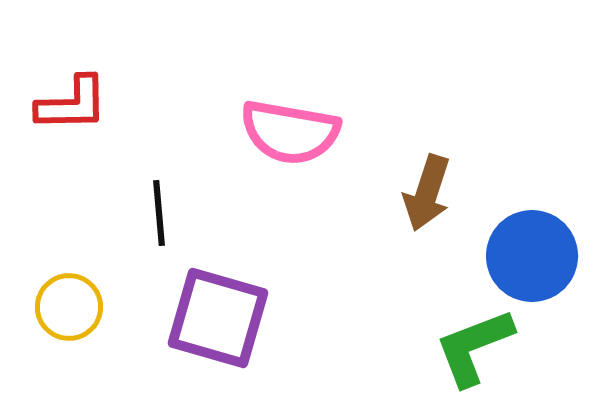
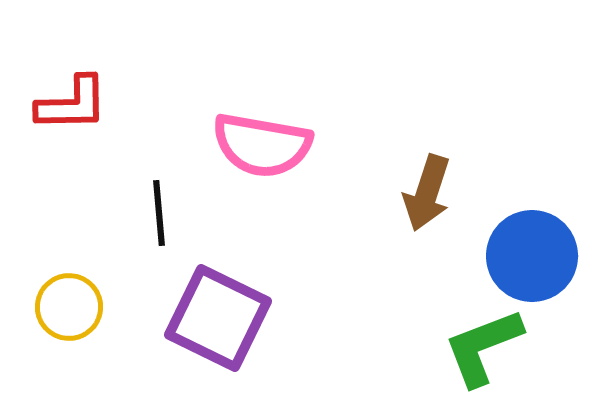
pink semicircle: moved 28 px left, 13 px down
purple square: rotated 10 degrees clockwise
green L-shape: moved 9 px right
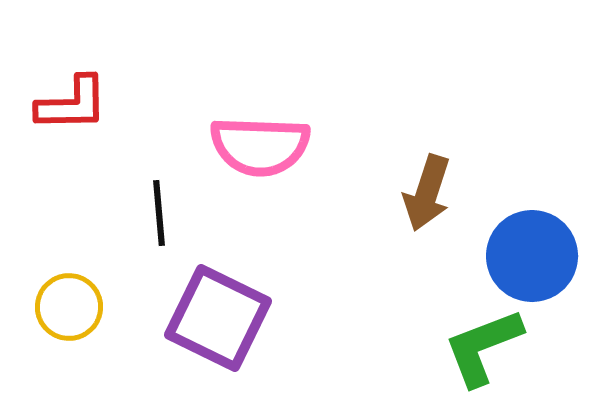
pink semicircle: moved 2 px left, 1 px down; rotated 8 degrees counterclockwise
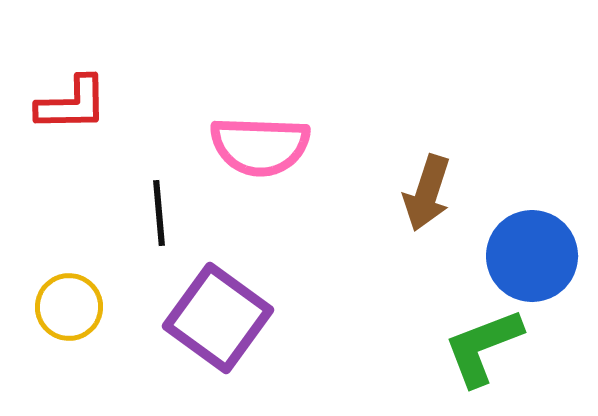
purple square: rotated 10 degrees clockwise
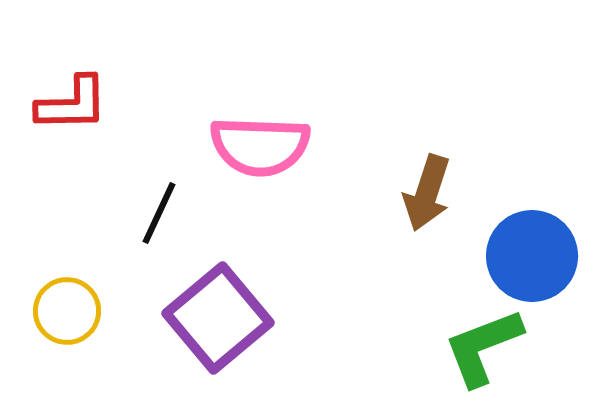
black line: rotated 30 degrees clockwise
yellow circle: moved 2 px left, 4 px down
purple square: rotated 14 degrees clockwise
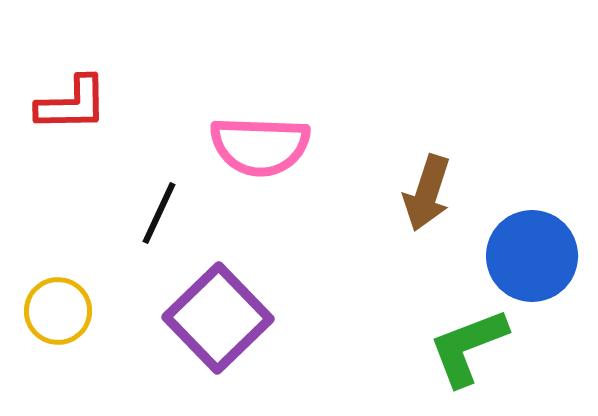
yellow circle: moved 9 px left
purple square: rotated 4 degrees counterclockwise
green L-shape: moved 15 px left
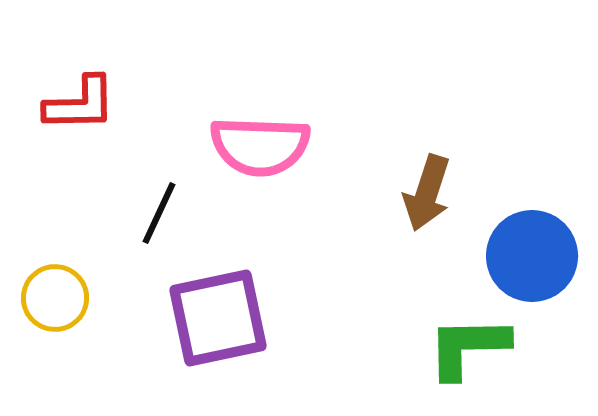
red L-shape: moved 8 px right
yellow circle: moved 3 px left, 13 px up
purple square: rotated 32 degrees clockwise
green L-shape: rotated 20 degrees clockwise
